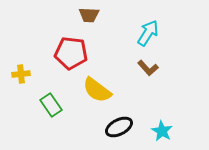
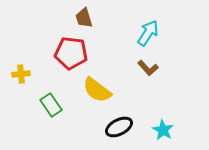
brown trapezoid: moved 5 px left, 3 px down; rotated 70 degrees clockwise
cyan star: moved 1 px right, 1 px up
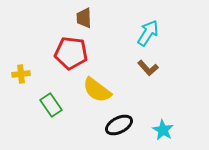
brown trapezoid: rotated 15 degrees clockwise
black ellipse: moved 2 px up
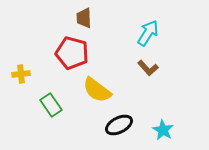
red pentagon: moved 1 px right; rotated 8 degrees clockwise
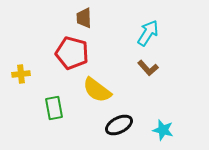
green rectangle: moved 3 px right, 3 px down; rotated 25 degrees clockwise
cyan star: rotated 15 degrees counterclockwise
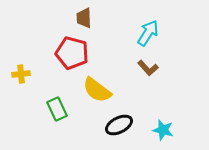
green rectangle: moved 3 px right, 1 px down; rotated 15 degrees counterclockwise
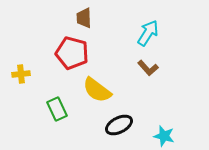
cyan star: moved 1 px right, 6 px down
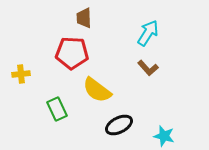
red pentagon: rotated 12 degrees counterclockwise
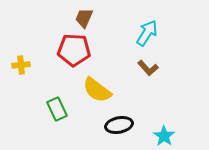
brown trapezoid: rotated 25 degrees clockwise
cyan arrow: moved 1 px left
red pentagon: moved 2 px right, 3 px up
yellow cross: moved 9 px up
black ellipse: rotated 16 degrees clockwise
cyan star: rotated 20 degrees clockwise
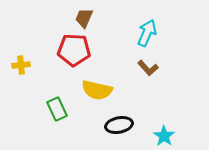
cyan arrow: rotated 8 degrees counterclockwise
yellow semicircle: rotated 24 degrees counterclockwise
